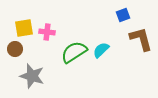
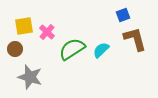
yellow square: moved 2 px up
pink cross: rotated 35 degrees clockwise
brown L-shape: moved 6 px left
green semicircle: moved 2 px left, 3 px up
gray star: moved 2 px left, 1 px down
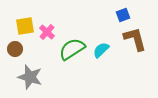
yellow square: moved 1 px right
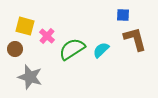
blue square: rotated 24 degrees clockwise
yellow square: rotated 24 degrees clockwise
pink cross: moved 4 px down
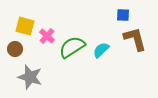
green semicircle: moved 2 px up
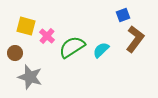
blue square: rotated 24 degrees counterclockwise
yellow square: moved 1 px right
brown L-shape: rotated 52 degrees clockwise
brown circle: moved 4 px down
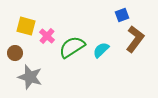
blue square: moved 1 px left
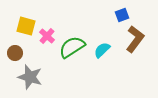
cyan semicircle: moved 1 px right
